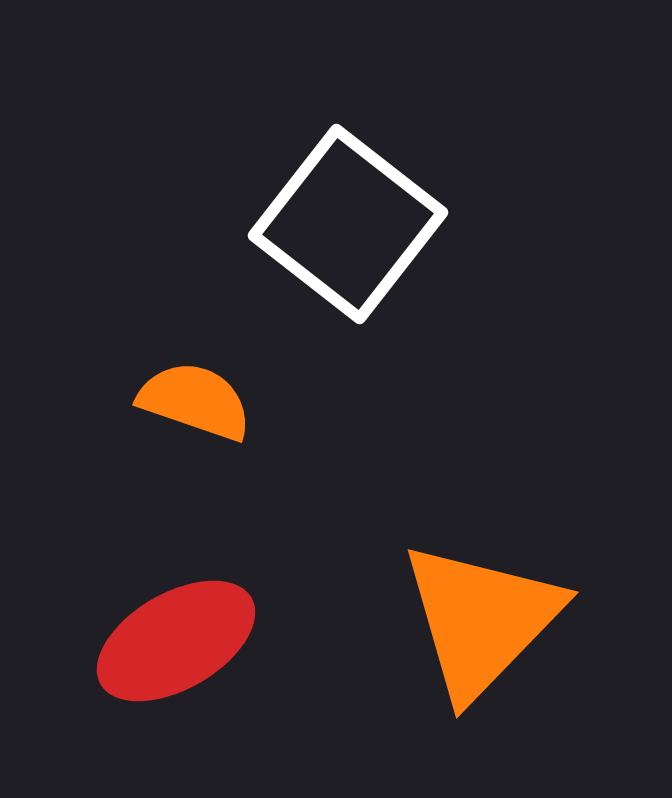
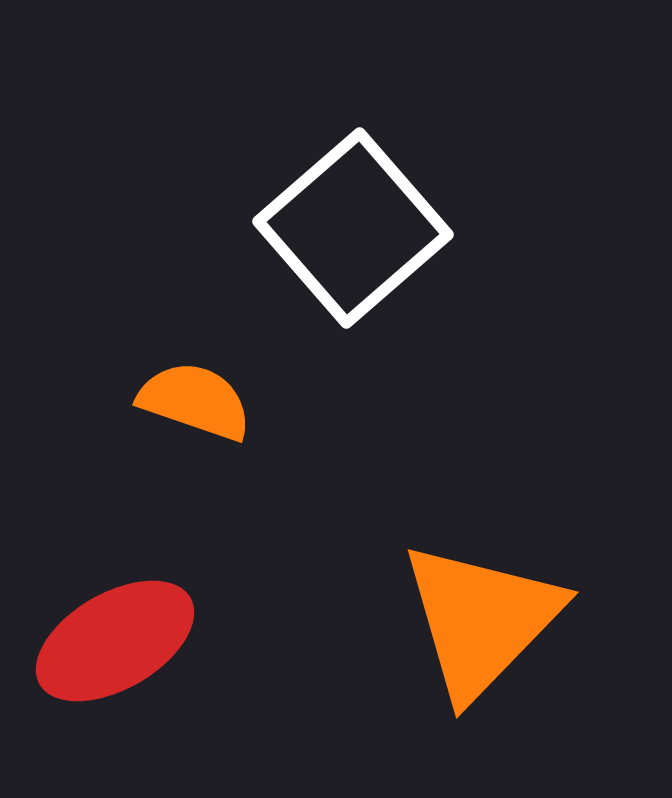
white square: moved 5 px right, 4 px down; rotated 11 degrees clockwise
red ellipse: moved 61 px left
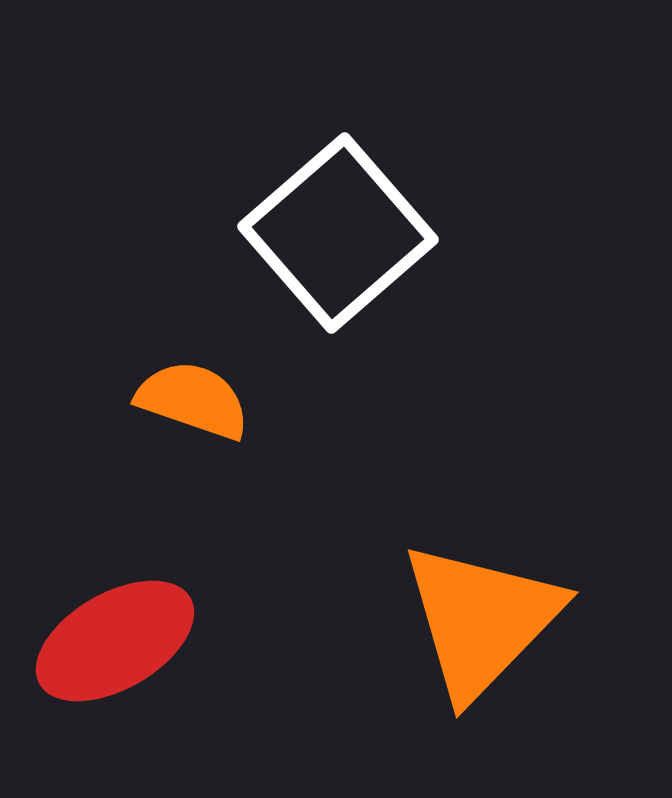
white square: moved 15 px left, 5 px down
orange semicircle: moved 2 px left, 1 px up
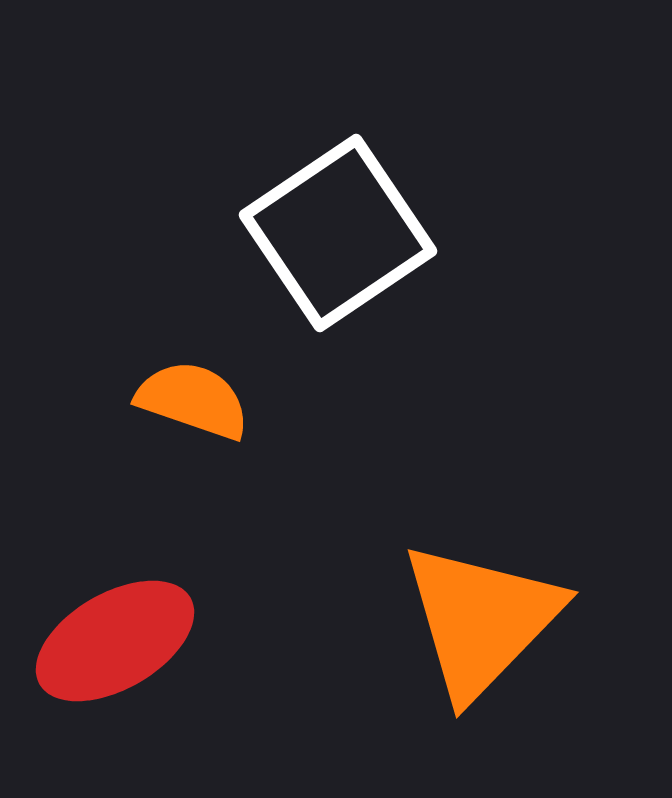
white square: rotated 7 degrees clockwise
